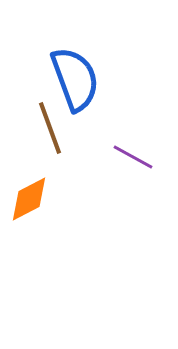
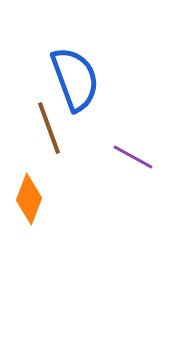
brown line: moved 1 px left
orange diamond: rotated 42 degrees counterclockwise
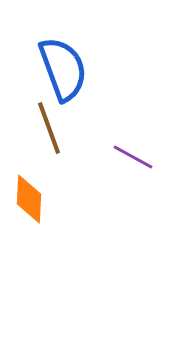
blue semicircle: moved 12 px left, 10 px up
orange diamond: rotated 18 degrees counterclockwise
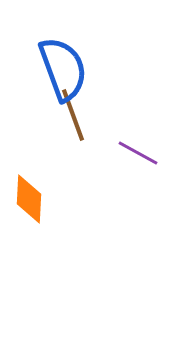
brown line: moved 24 px right, 13 px up
purple line: moved 5 px right, 4 px up
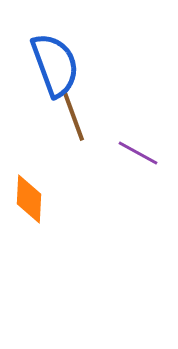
blue semicircle: moved 8 px left, 4 px up
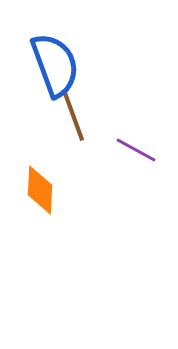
purple line: moved 2 px left, 3 px up
orange diamond: moved 11 px right, 9 px up
